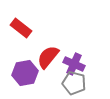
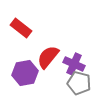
gray pentagon: moved 5 px right
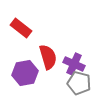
red semicircle: rotated 125 degrees clockwise
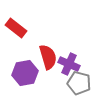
red rectangle: moved 5 px left
purple cross: moved 5 px left
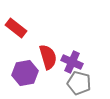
purple cross: moved 3 px right, 2 px up
